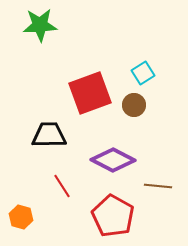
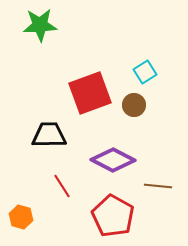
cyan square: moved 2 px right, 1 px up
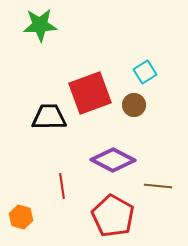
black trapezoid: moved 18 px up
red line: rotated 25 degrees clockwise
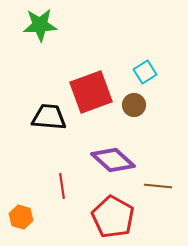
red square: moved 1 px right, 1 px up
black trapezoid: rotated 6 degrees clockwise
purple diamond: rotated 15 degrees clockwise
red pentagon: moved 1 px down
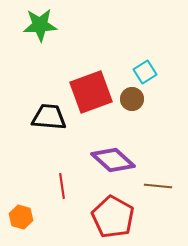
brown circle: moved 2 px left, 6 px up
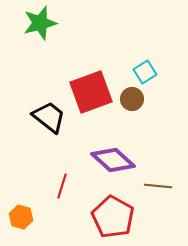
green star: moved 2 px up; rotated 12 degrees counterclockwise
black trapezoid: rotated 33 degrees clockwise
red line: rotated 25 degrees clockwise
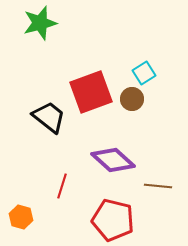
cyan square: moved 1 px left, 1 px down
red pentagon: moved 3 px down; rotated 15 degrees counterclockwise
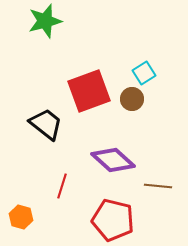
green star: moved 5 px right, 2 px up
red square: moved 2 px left, 1 px up
black trapezoid: moved 3 px left, 7 px down
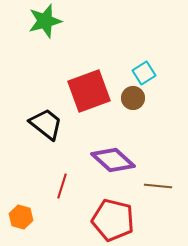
brown circle: moved 1 px right, 1 px up
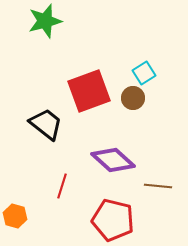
orange hexagon: moved 6 px left, 1 px up
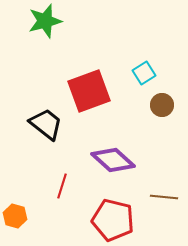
brown circle: moved 29 px right, 7 px down
brown line: moved 6 px right, 11 px down
